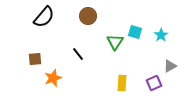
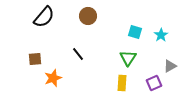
green triangle: moved 13 px right, 16 px down
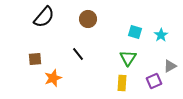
brown circle: moved 3 px down
purple square: moved 2 px up
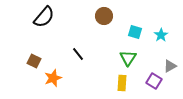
brown circle: moved 16 px right, 3 px up
brown square: moved 1 px left, 2 px down; rotated 32 degrees clockwise
purple square: rotated 35 degrees counterclockwise
